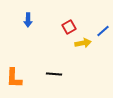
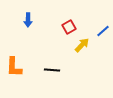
yellow arrow: moved 1 px left, 2 px down; rotated 35 degrees counterclockwise
black line: moved 2 px left, 4 px up
orange L-shape: moved 11 px up
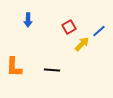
blue line: moved 4 px left
yellow arrow: moved 1 px up
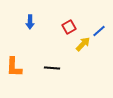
blue arrow: moved 2 px right, 2 px down
yellow arrow: moved 1 px right
black line: moved 2 px up
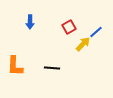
blue line: moved 3 px left, 1 px down
orange L-shape: moved 1 px right, 1 px up
